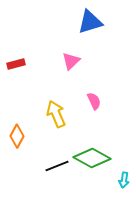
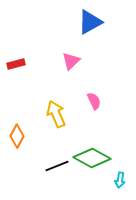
blue triangle: rotated 12 degrees counterclockwise
cyan arrow: moved 4 px left
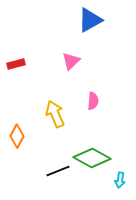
blue triangle: moved 2 px up
pink semicircle: moved 1 px left; rotated 30 degrees clockwise
yellow arrow: moved 1 px left
black line: moved 1 px right, 5 px down
